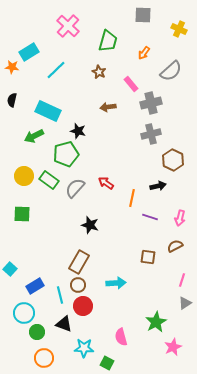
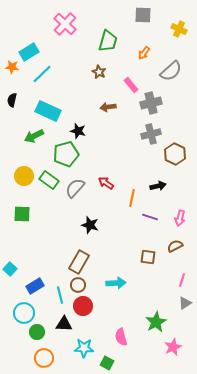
pink cross at (68, 26): moved 3 px left, 2 px up
cyan line at (56, 70): moved 14 px left, 4 px down
pink rectangle at (131, 84): moved 1 px down
brown hexagon at (173, 160): moved 2 px right, 6 px up
black triangle at (64, 324): rotated 18 degrees counterclockwise
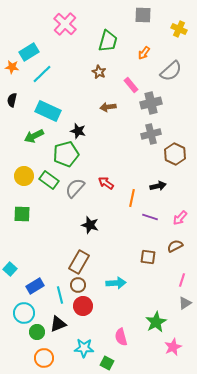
pink arrow at (180, 218): rotated 28 degrees clockwise
black triangle at (64, 324): moved 6 px left; rotated 24 degrees counterclockwise
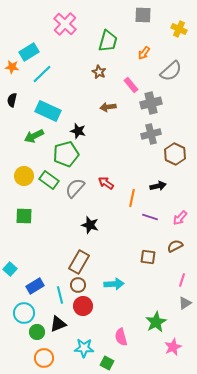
green square at (22, 214): moved 2 px right, 2 px down
cyan arrow at (116, 283): moved 2 px left, 1 px down
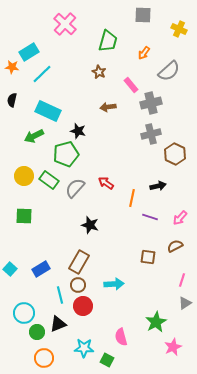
gray semicircle at (171, 71): moved 2 px left
blue rectangle at (35, 286): moved 6 px right, 17 px up
green square at (107, 363): moved 3 px up
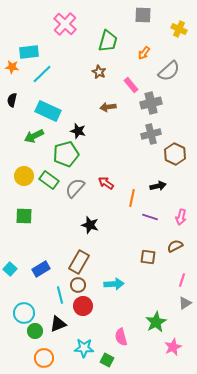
cyan rectangle at (29, 52): rotated 24 degrees clockwise
pink arrow at (180, 218): moved 1 px right, 1 px up; rotated 28 degrees counterclockwise
green circle at (37, 332): moved 2 px left, 1 px up
